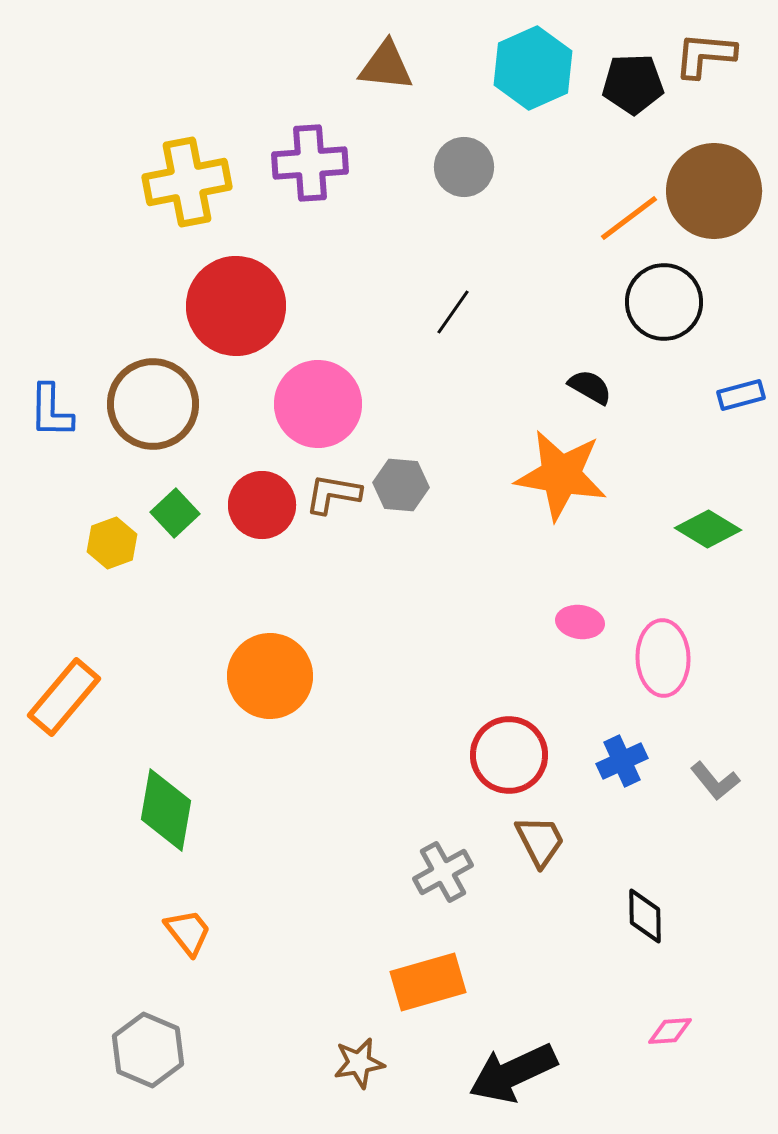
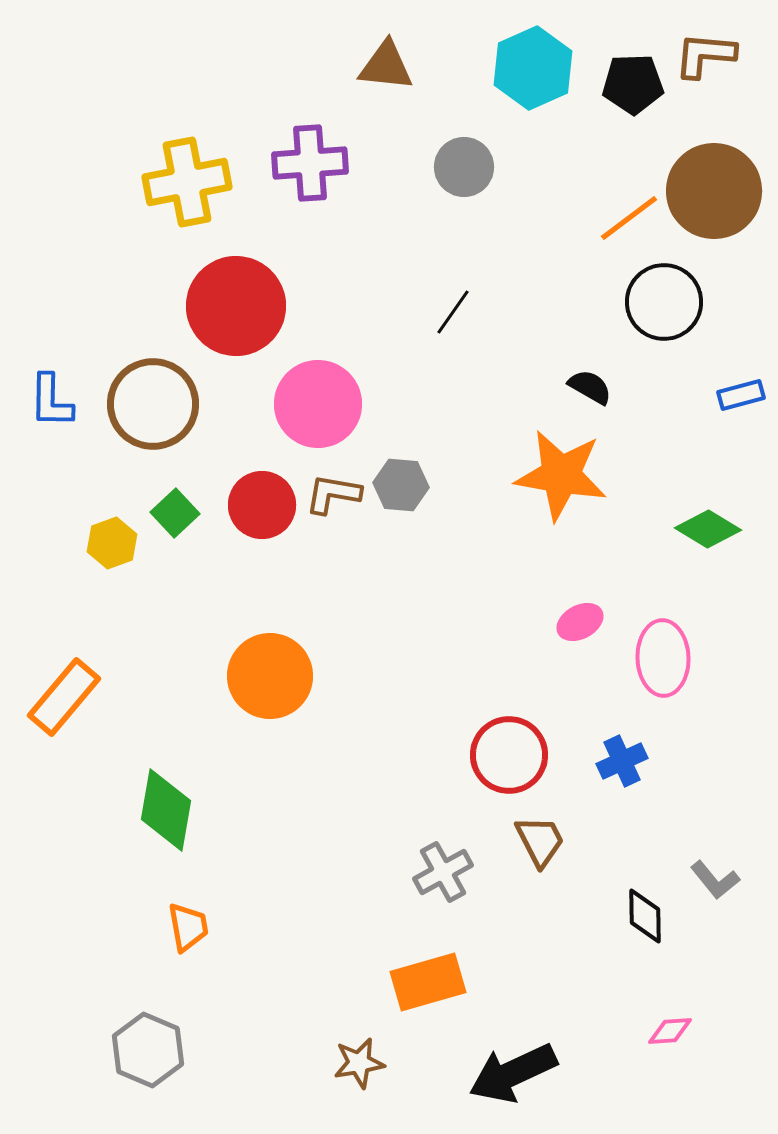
blue L-shape at (51, 411): moved 10 px up
pink ellipse at (580, 622): rotated 36 degrees counterclockwise
gray L-shape at (715, 781): moved 99 px down
orange trapezoid at (188, 932): moved 5 px up; rotated 28 degrees clockwise
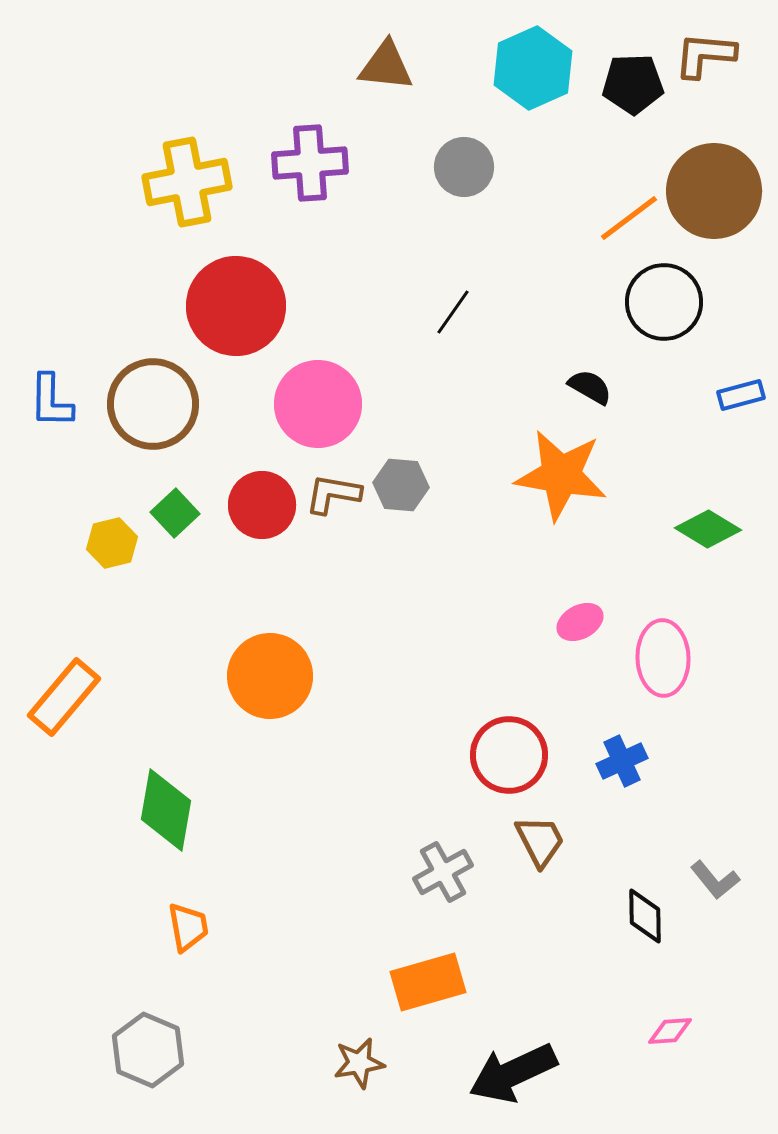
yellow hexagon at (112, 543): rotated 6 degrees clockwise
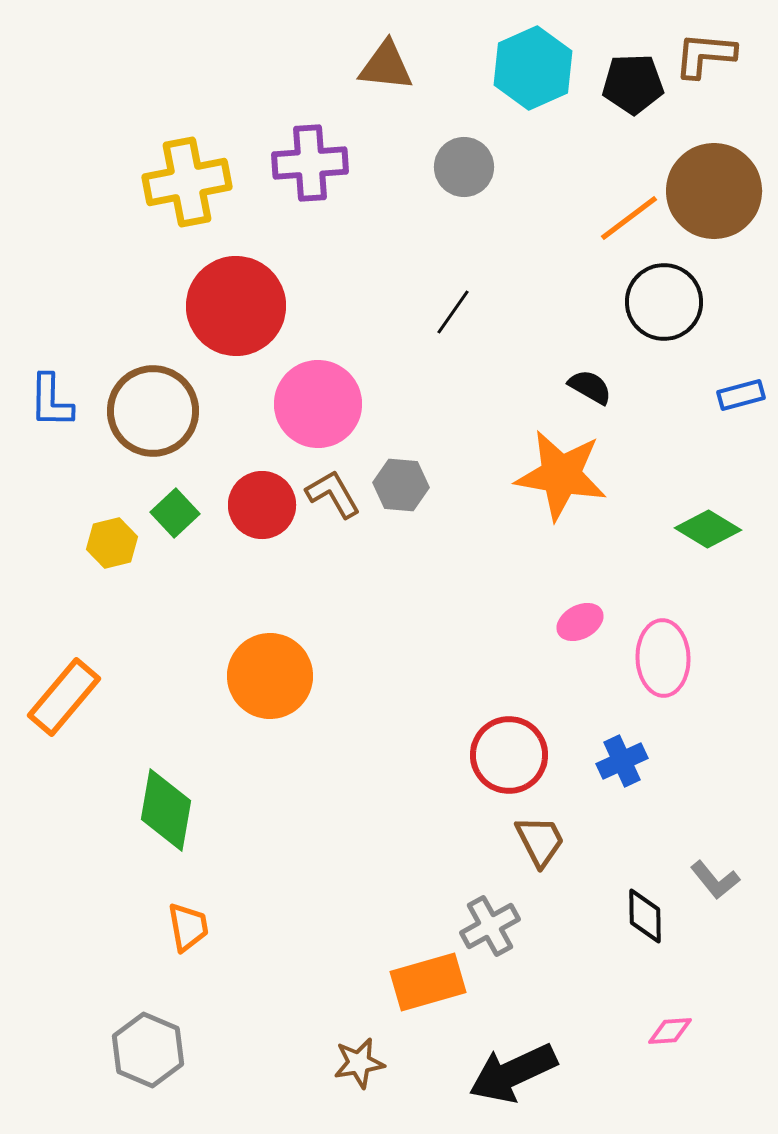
brown circle at (153, 404): moved 7 px down
brown L-shape at (333, 494): rotated 50 degrees clockwise
gray cross at (443, 872): moved 47 px right, 54 px down
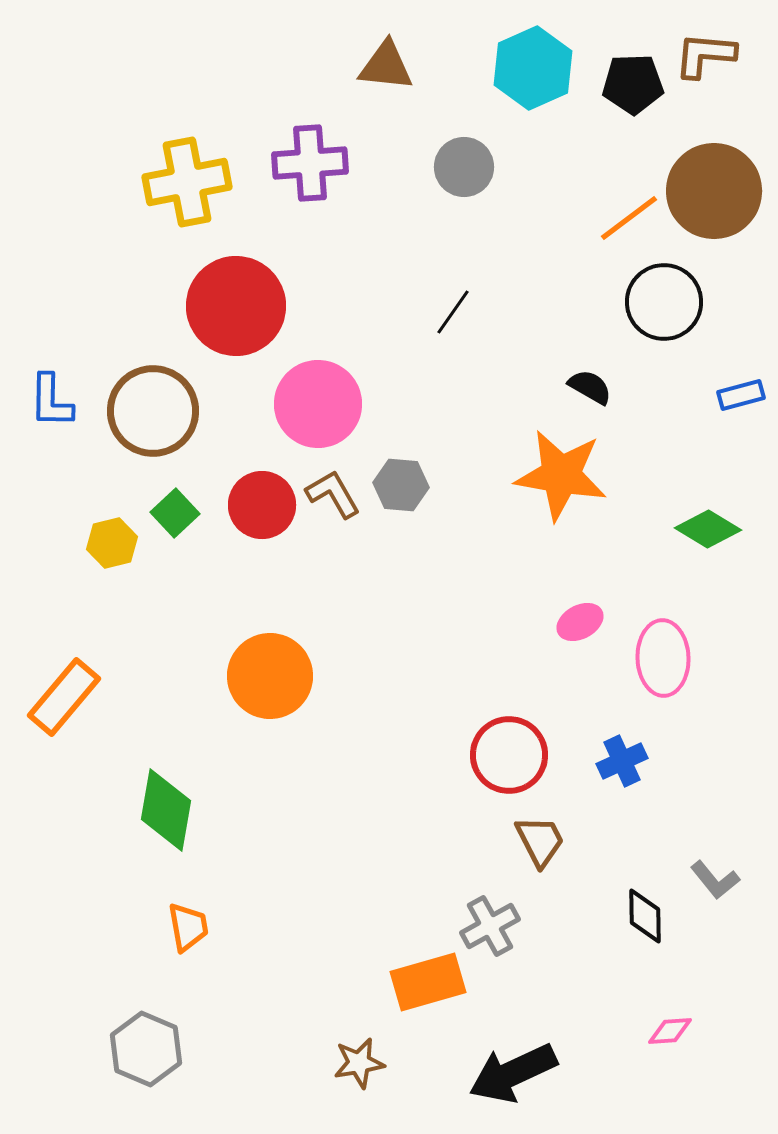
gray hexagon at (148, 1050): moved 2 px left, 1 px up
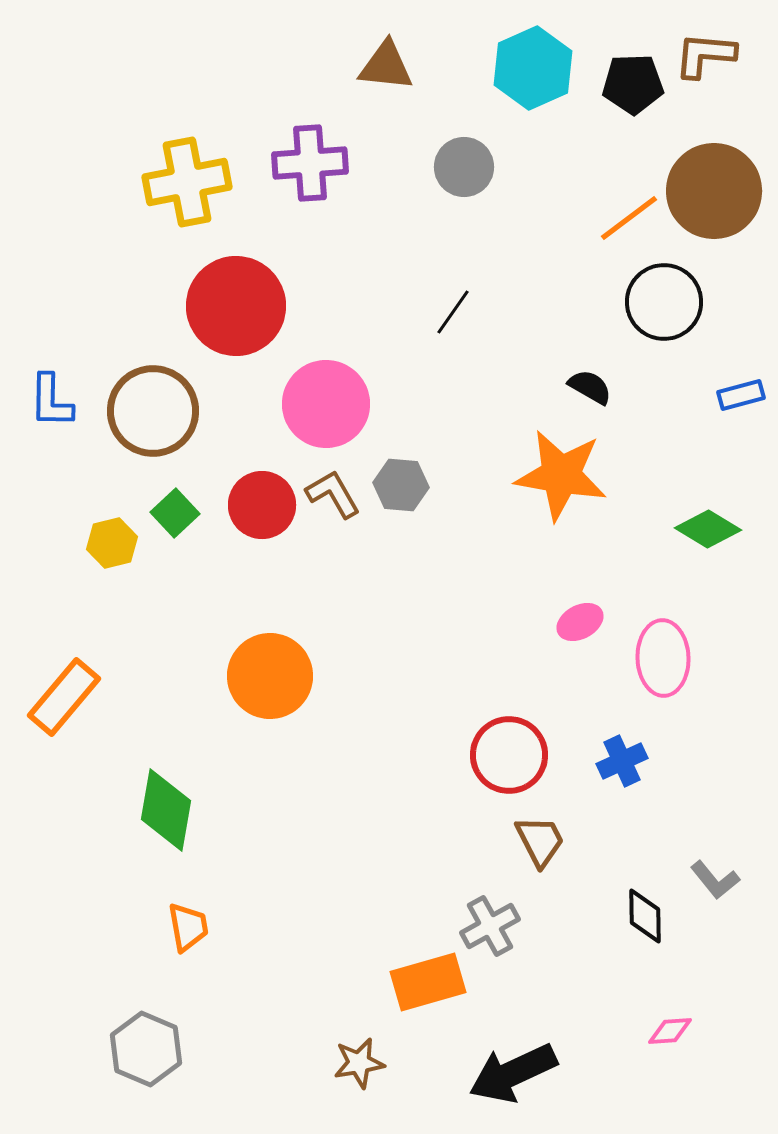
pink circle at (318, 404): moved 8 px right
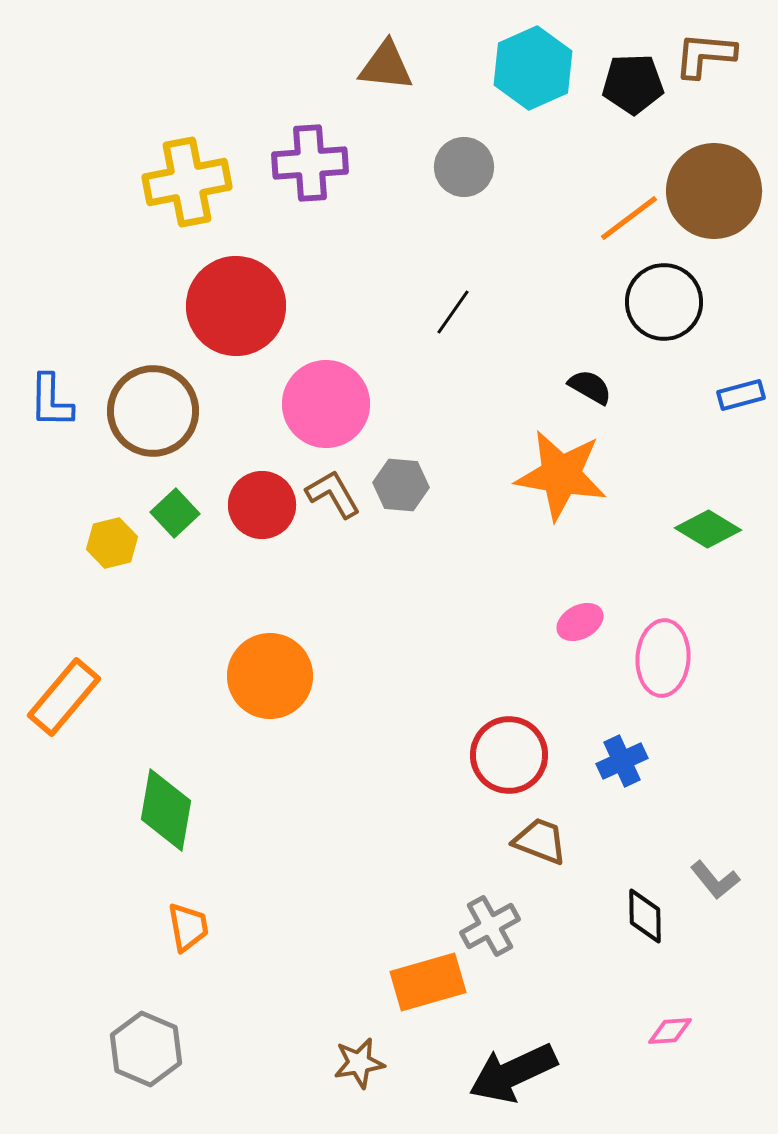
pink ellipse at (663, 658): rotated 6 degrees clockwise
brown trapezoid at (540, 841): rotated 42 degrees counterclockwise
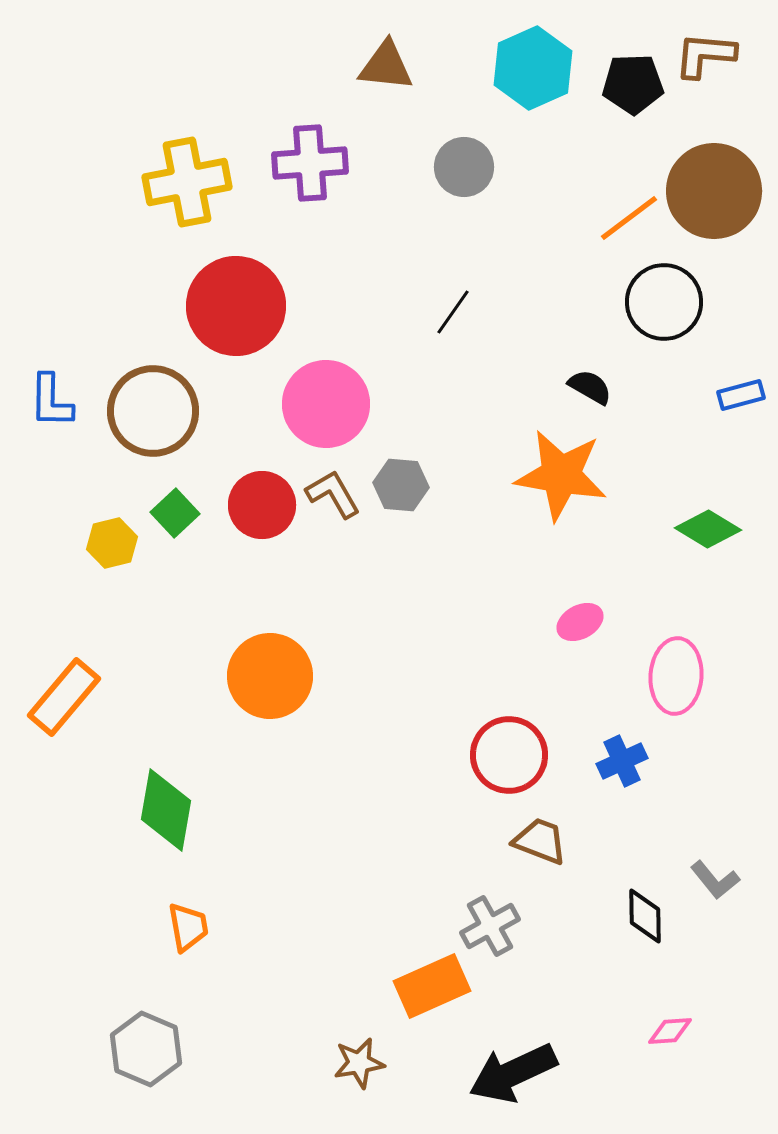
pink ellipse at (663, 658): moved 13 px right, 18 px down
orange rectangle at (428, 982): moved 4 px right, 4 px down; rotated 8 degrees counterclockwise
